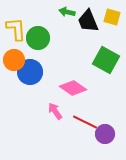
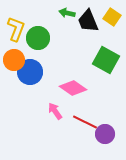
green arrow: moved 1 px down
yellow square: rotated 18 degrees clockwise
yellow L-shape: rotated 25 degrees clockwise
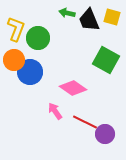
yellow square: rotated 18 degrees counterclockwise
black trapezoid: moved 1 px right, 1 px up
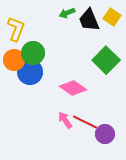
green arrow: rotated 35 degrees counterclockwise
yellow square: rotated 18 degrees clockwise
green circle: moved 5 px left, 15 px down
green square: rotated 16 degrees clockwise
pink arrow: moved 10 px right, 9 px down
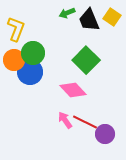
green square: moved 20 px left
pink diamond: moved 2 px down; rotated 12 degrees clockwise
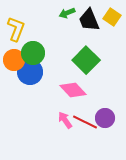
purple circle: moved 16 px up
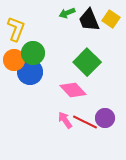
yellow square: moved 1 px left, 2 px down
green square: moved 1 px right, 2 px down
